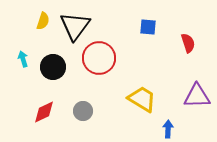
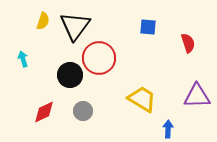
black circle: moved 17 px right, 8 px down
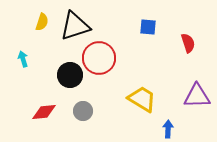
yellow semicircle: moved 1 px left, 1 px down
black triangle: rotated 36 degrees clockwise
red diamond: rotated 20 degrees clockwise
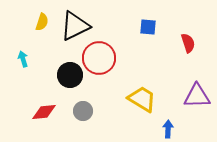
black triangle: rotated 8 degrees counterclockwise
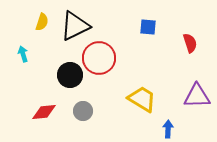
red semicircle: moved 2 px right
cyan arrow: moved 5 px up
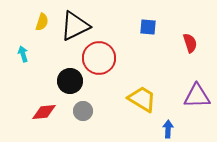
black circle: moved 6 px down
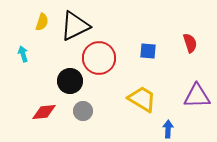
blue square: moved 24 px down
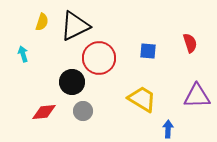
black circle: moved 2 px right, 1 px down
